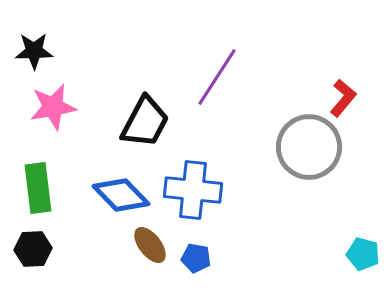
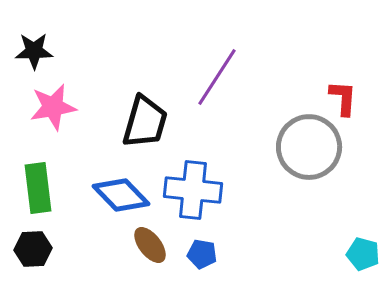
red L-shape: rotated 36 degrees counterclockwise
black trapezoid: rotated 12 degrees counterclockwise
blue pentagon: moved 6 px right, 4 px up
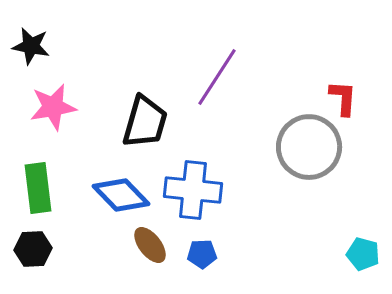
black star: moved 3 px left, 5 px up; rotated 12 degrees clockwise
blue pentagon: rotated 12 degrees counterclockwise
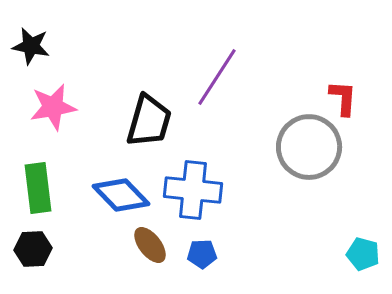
black trapezoid: moved 4 px right, 1 px up
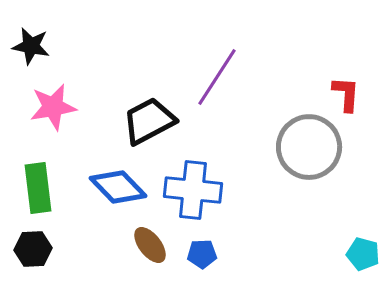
red L-shape: moved 3 px right, 4 px up
black trapezoid: rotated 134 degrees counterclockwise
blue diamond: moved 3 px left, 8 px up
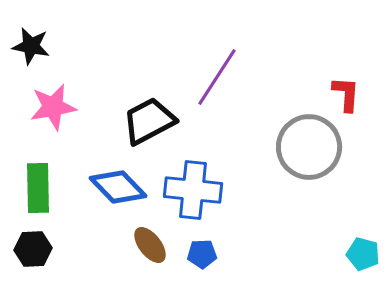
green rectangle: rotated 6 degrees clockwise
